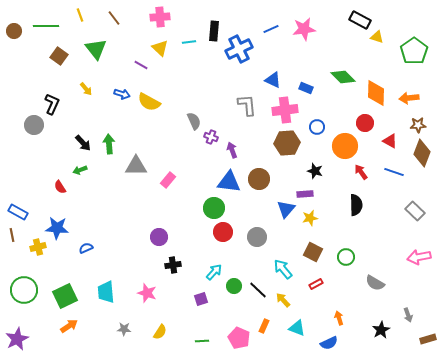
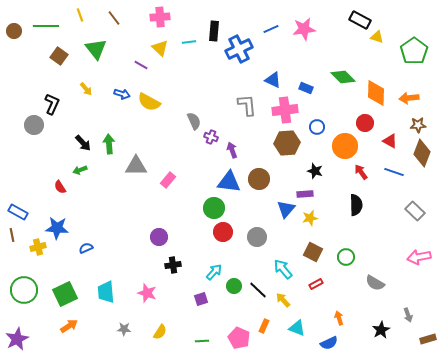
green square at (65, 296): moved 2 px up
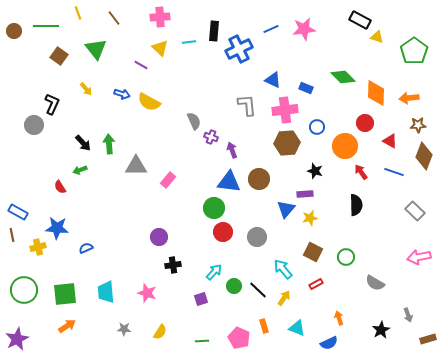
yellow line at (80, 15): moved 2 px left, 2 px up
brown diamond at (422, 153): moved 2 px right, 3 px down
green square at (65, 294): rotated 20 degrees clockwise
yellow arrow at (283, 300): moved 1 px right, 2 px up; rotated 77 degrees clockwise
orange arrow at (69, 326): moved 2 px left
orange rectangle at (264, 326): rotated 40 degrees counterclockwise
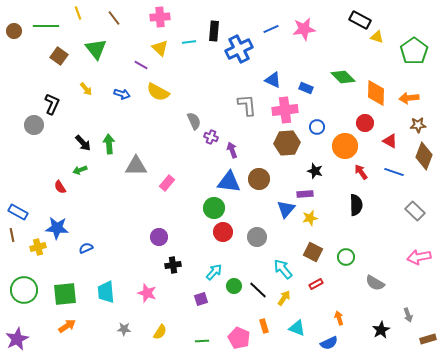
yellow semicircle at (149, 102): moved 9 px right, 10 px up
pink rectangle at (168, 180): moved 1 px left, 3 px down
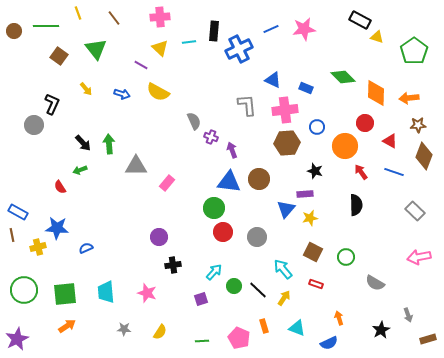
red rectangle at (316, 284): rotated 48 degrees clockwise
